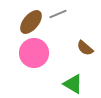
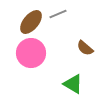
pink circle: moved 3 px left
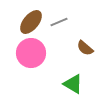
gray line: moved 1 px right, 8 px down
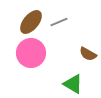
brown semicircle: moved 3 px right, 6 px down; rotated 12 degrees counterclockwise
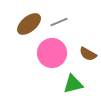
brown ellipse: moved 2 px left, 2 px down; rotated 10 degrees clockwise
pink circle: moved 21 px right
green triangle: rotated 45 degrees counterclockwise
